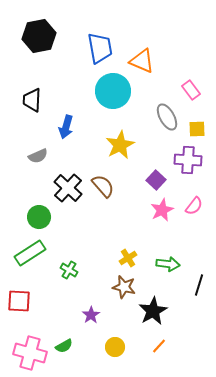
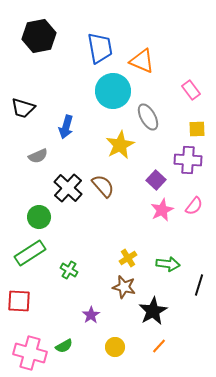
black trapezoid: moved 9 px left, 8 px down; rotated 75 degrees counterclockwise
gray ellipse: moved 19 px left
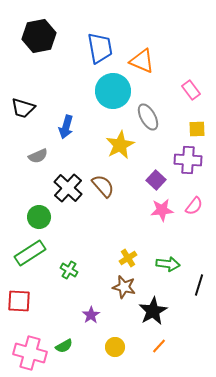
pink star: rotated 20 degrees clockwise
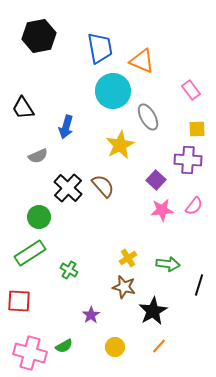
black trapezoid: rotated 40 degrees clockwise
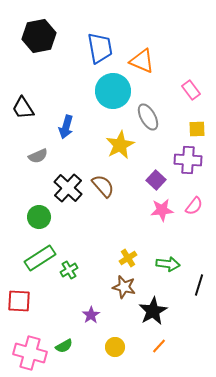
green rectangle: moved 10 px right, 5 px down
green cross: rotated 30 degrees clockwise
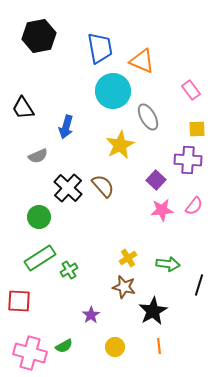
orange line: rotated 49 degrees counterclockwise
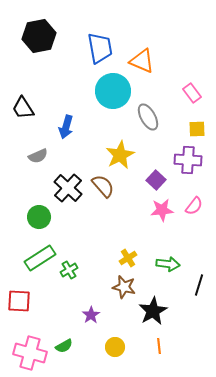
pink rectangle: moved 1 px right, 3 px down
yellow star: moved 10 px down
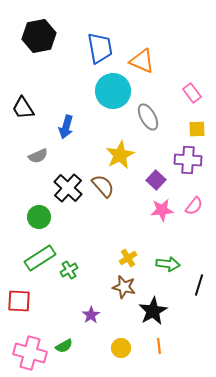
yellow circle: moved 6 px right, 1 px down
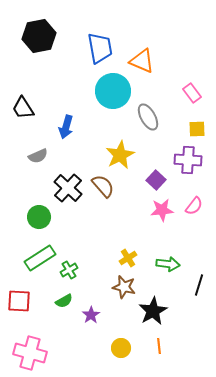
green semicircle: moved 45 px up
